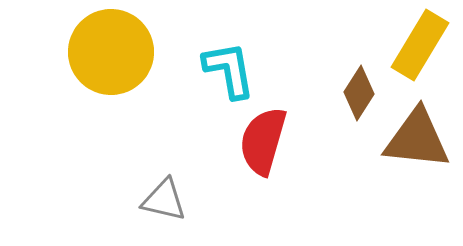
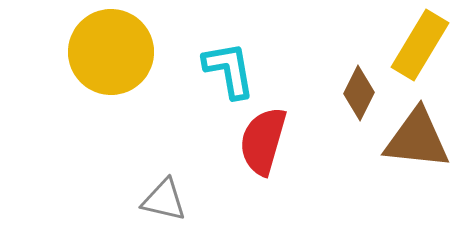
brown diamond: rotated 6 degrees counterclockwise
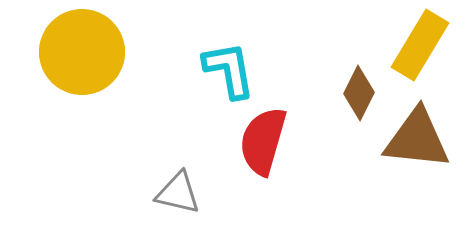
yellow circle: moved 29 px left
gray triangle: moved 14 px right, 7 px up
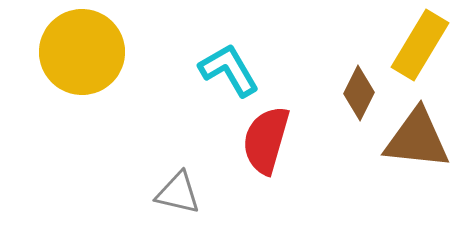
cyan L-shape: rotated 20 degrees counterclockwise
red semicircle: moved 3 px right, 1 px up
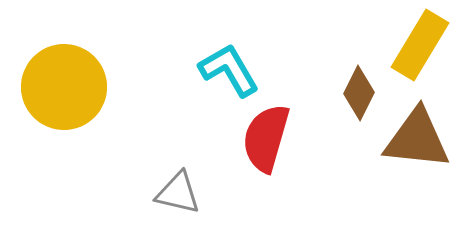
yellow circle: moved 18 px left, 35 px down
red semicircle: moved 2 px up
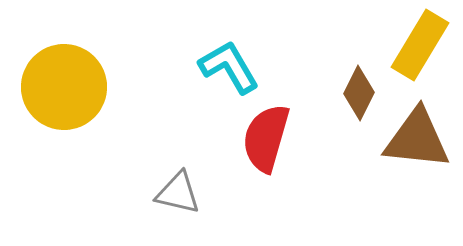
cyan L-shape: moved 3 px up
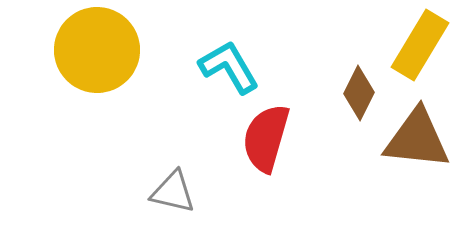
yellow circle: moved 33 px right, 37 px up
gray triangle: moved 5 px left, 1 px up
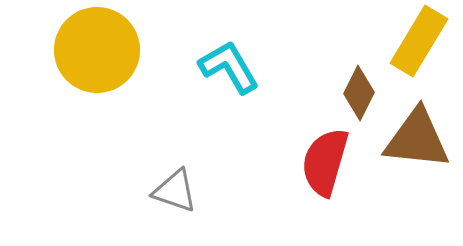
yellow rectangle: moved 1 px left, 4 px up
red semicircle: moved 59 px right, 24 px down
gray triangle: moved 2 px right, 1 px up; rotated 6 degrees clockwise
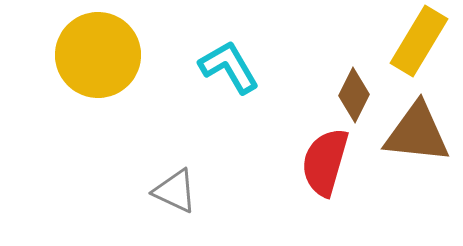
yellow circle: moved 1 px right, 5 px down
brown diamond: moved 5 px left, 2 px down
brown triangle: moved 6 px up
gray triangle: rotated 6 degrees clockwise
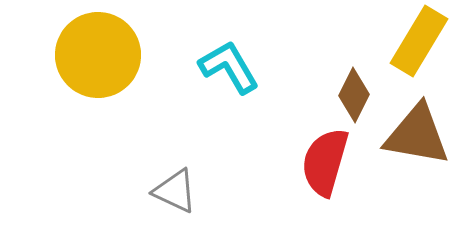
brown triangle: moved 2 px down; rotated 4 degrees clockwise
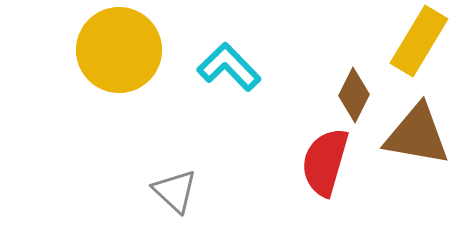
yellow circle: moved 21 px right, 5 px up
cyan L-shape: rotated 14 degrees counterclockwise
gray triangle: rotated 18 degrees clockwise
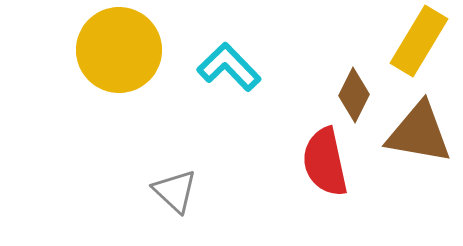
brown triangle: moved 2 px right, 2 px up
red semicircle: rotated 28 degrees counterclockwise
